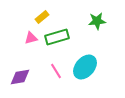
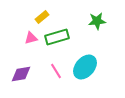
purple diamond: moved 1 px right, 3 px up
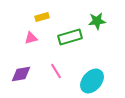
yellow rectangle: rotated 24 degrees clockwise
green rectangle: moved 13 px right
cyan ellipse: moved 7 px right, 14 px down
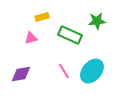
green rectangle: moved 2 px up; rotated 40 degrees clockwise
pink line: moved 8 px right
cyan ellipse: moved 10 px up
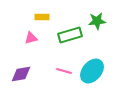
yellow rectangle: rotated 16 degrees clockwise
green rectangle: rotated 40 degrees counterclockwise
pink line: rotated 42 degrees counterclockwise
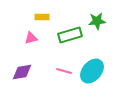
purple diamond: moved 1 px right, 2 px up
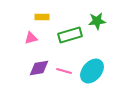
purple diamond: moved 17 px right, 4 px up
